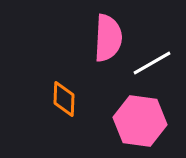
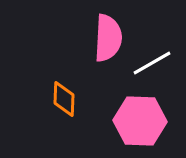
pink hexagon: rotated 6 degrees counterclockwise
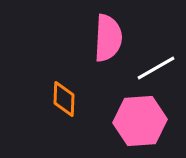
white line: moved 4 px right, 5 px down
pink hexagon: rotated 6 degrees counterclockwise
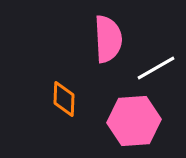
pink semicircle: moved 1 px down; rotated 6 degrees counterclockwise
pink hexagon: moved 6 px left
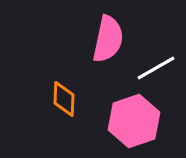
pink semicircle: rotated 15 degrees clockwise
pink hexagon: rotated 15 degrees counterclockwise
